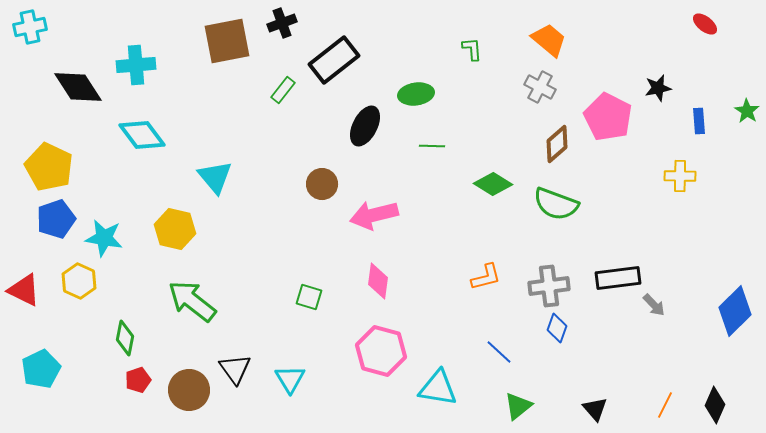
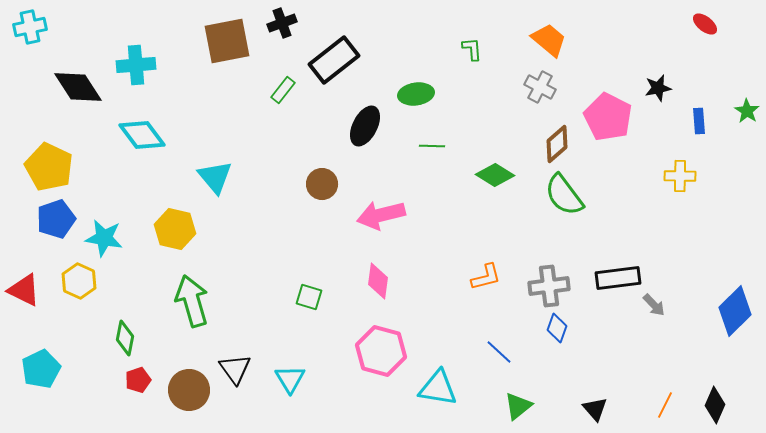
green diamond at (493, 184): moved 2 px right, 9 px up
green semicircle at (556, 204): moved 8 px right, 9 px up; rotated 33 degrees clockwise
pink arrow at (374, 215): moved 7 px right
green arrow at (192, 301): rotated 36 degrees clockwise
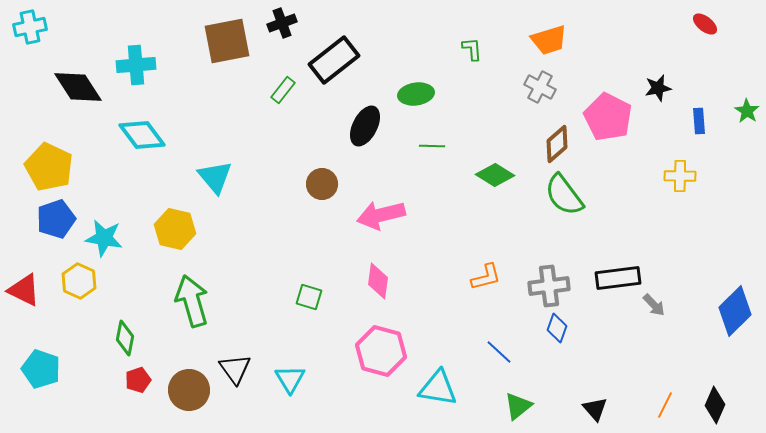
orange trapezoid at (549, 40): rotated 123 degrees clockwise
cyan pentagon at (41, 369): rotated 27 degrees counterclockwise
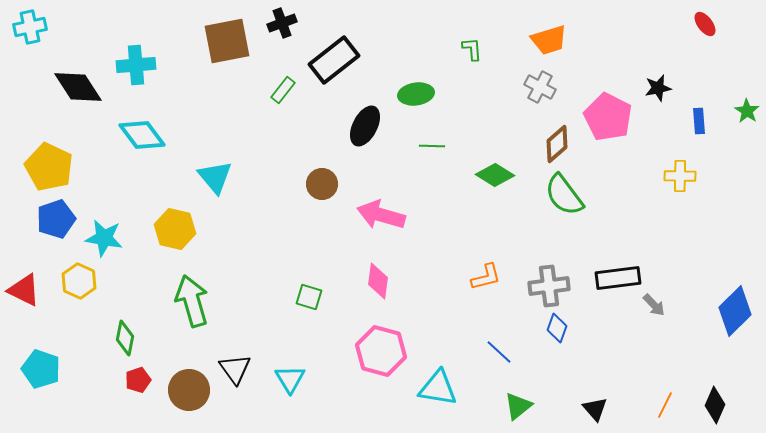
red ellipse at (705, 24): rotated 15 degrees clockwise
pink arrow at (381, 215): rotated 30 degrees clockwise
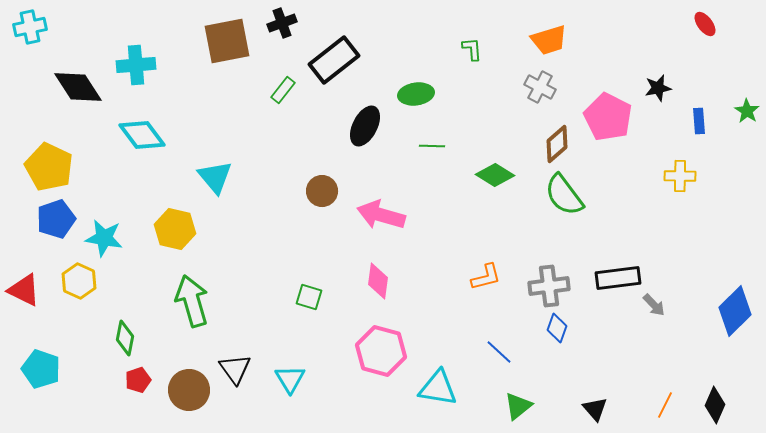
brown circle at (322, 184): moved 7 px down
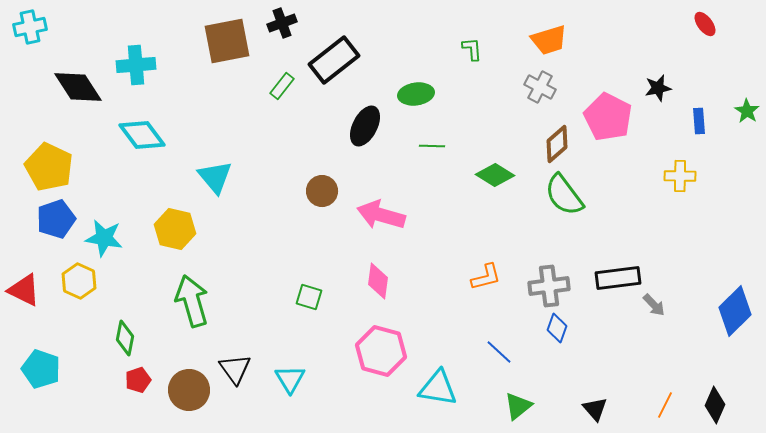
green rectangle at (283, 90): moved 1 px left, 4 px up
